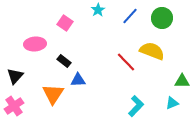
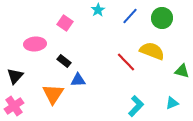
green triangle: moved 10 px up; rotated 14 degrees clockwise
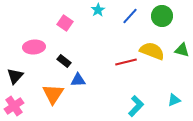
green circle: moved 2 px up
pink ellipse: moved 1 px left, 3 px down
red line: rotated 60 degrees counterclockwise
green triangle: moved 21 px up
cyan triangle: moved 2 px right, 3 px up
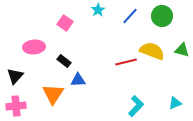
cyan triangle: moved 1 px right, 3 px down
pink cross: moved 2 px right; rotated 30 degrees clockwise
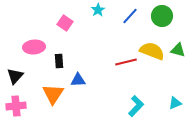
green triangle: moved 4 px left
black rectangle: moved 5 px left; rotated 48 degrees clockwise
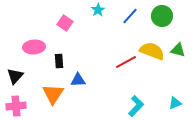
red line: rotated 15 degrees counterclockwise
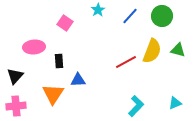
yellow semicircle: rotated 90 degrees clockwise
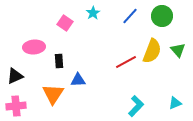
cyan star: moved 5 px left, 3 px down
green triangle: rotated 35 degrees clockwise
black triangle: rotated 24 degrees clockwise
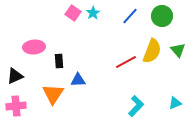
pink square: moved 8 px right, 10 px up
